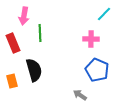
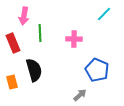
pink cross: moved 17 px left
orange rectangle: moved 1 px down
gray arrow: rotated 104 degrees clockwise
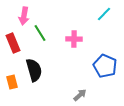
green line: rotated 30 degrees counterclockwise
blue pentagon: moved 8 px right, 4 px up
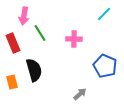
gray arrow: moved 1 px up
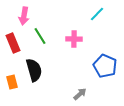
cyan line: moved 7 px left
green line: moved 3 px down
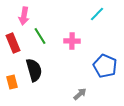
pink cross: moved 2 px left, 2 px down
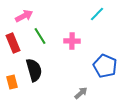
pink arrow: rotated 126 degrees counterclockwise
gray arrow: moved 1 px right, 1 px up
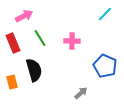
cyan line: moved 8 px right
green line: moved 2 px down
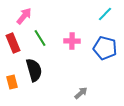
pink arrow: rotated 24 degrees counterclockwise
blue pentagon: moved 18 px up; rotated 10 degrees counterclockwise
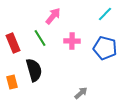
pink arrow: moved 29 px right
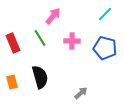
black semicircle: moved 6 px right, 7 px down
